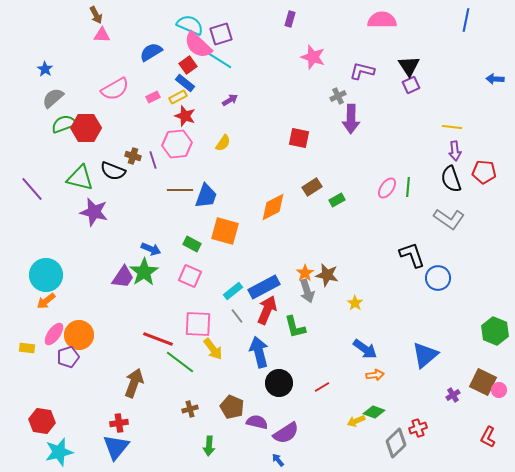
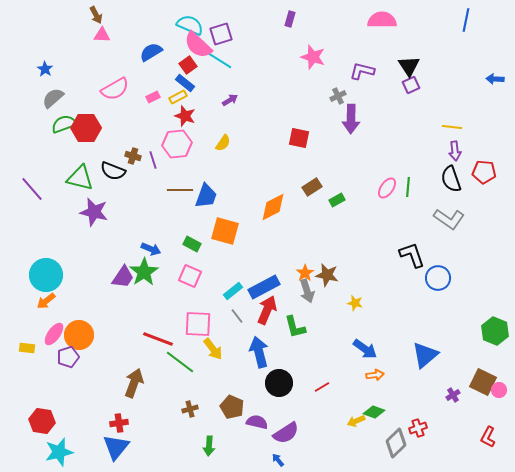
yellow star at (355, 303): rotated 21 degrees counterclockwise
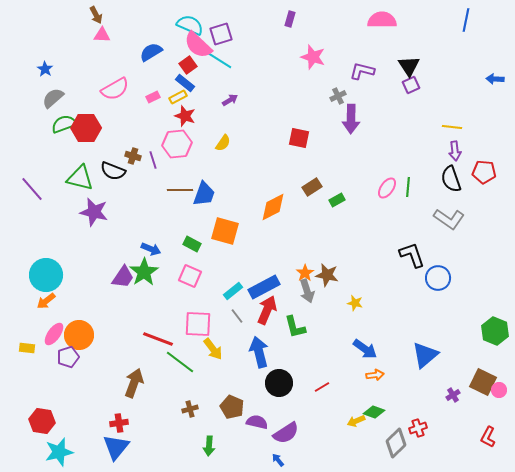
blue trapezoid at (206, 196): moved 2 px left, 2 px up
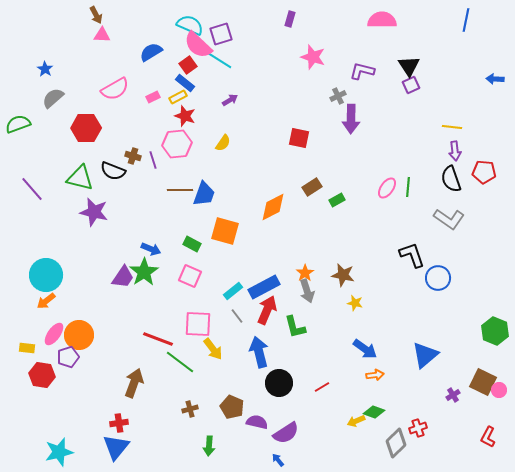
green semicircle at (64, 124): moved 46 px left
brown star at (327, 275): moved 16 px right
red hexagon at (42, 421): moved 46 px up
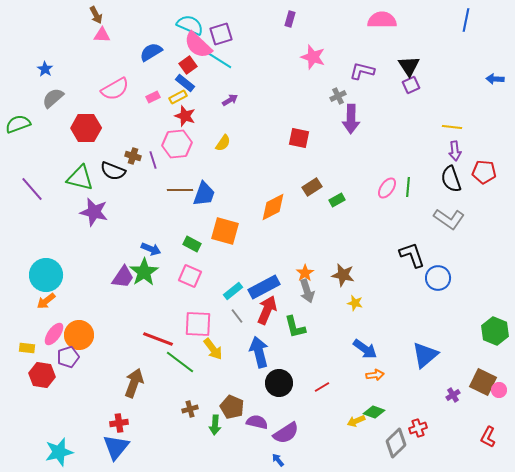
green arrow at (209, 446): moved 6 px right, 21 px up
